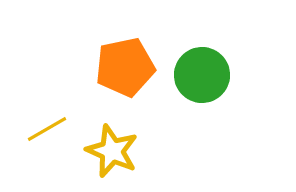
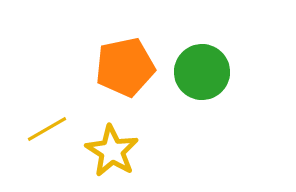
green circle: moved 3 px up
yellow star: rotated 8 degrees clockwise
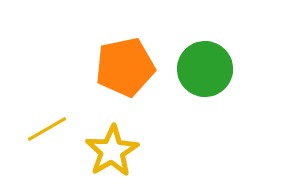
green circle: moved 3 px right, 3 px up
yellow star: rotated 10 degrees clockwise
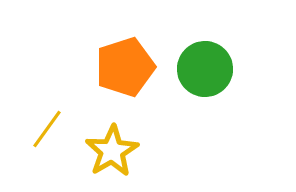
orange pentagon: rotated 6 degrees counterclockwise
yellow line: rotated 24 degrees counterclockwise
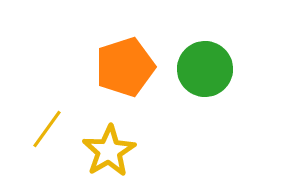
yellow star: moved 3 px left
